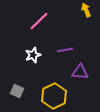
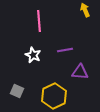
yellow arrow: moved 1 px left
pink line: rotated 50 degrees counterclockwise
white star: rotated 28 degrees counterclockwise
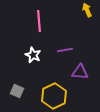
yellow arrow: moved 2 px right
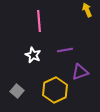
purple triangle: rotated 24 degrees counterclockwise
gray square: rotated 16 degrees clockwise
yellow hexagon: moved 1 px right, 6 px up
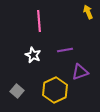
yellow arrow: moved 1 px right, 2 px down
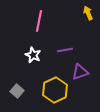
yellow arrow: moved 1 px down
pink line: rotated 15 degrees clockwise
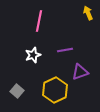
white star: rotated 28 degrees clockwise
